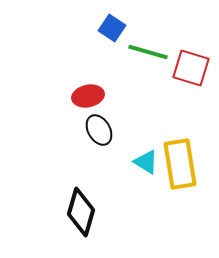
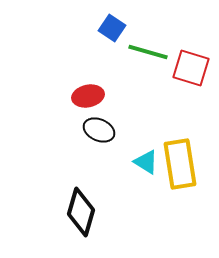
black ellipse: rotated 36 degrees counterclockwise
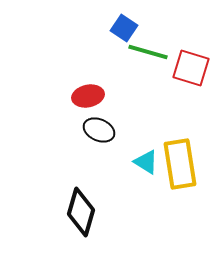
blue square: moved 12 px right
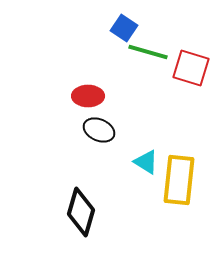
red ellipse: rotated 12 degrees clockwise
yellow rectangle: moved 1 px left, 16 px down; rotated 15 degrees clockwise
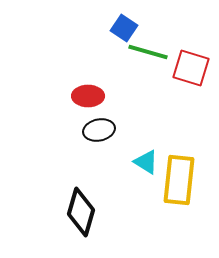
black ellipse: rotated 36 degrees counterclockwise
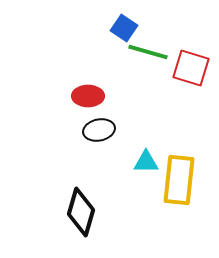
cyan triangle: rotated 32 degrees counterclockwise
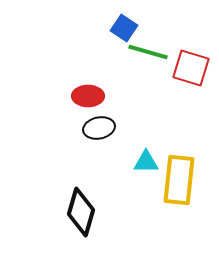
black ellipse: moved 2 px up
